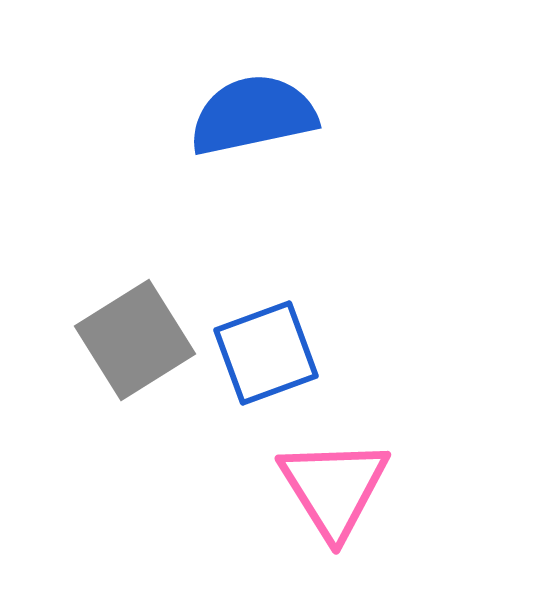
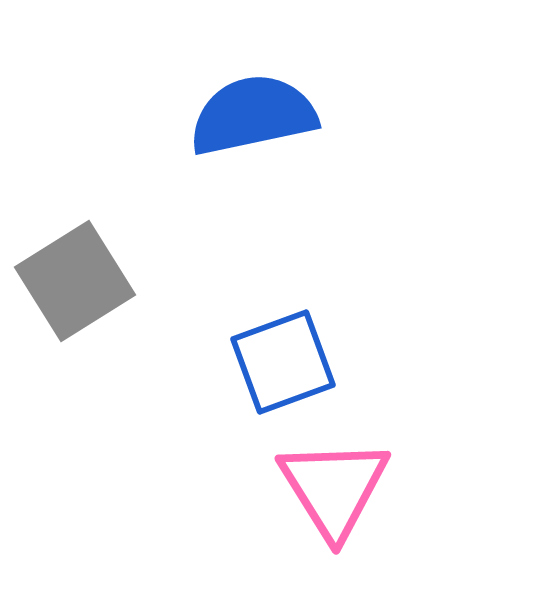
gray square: moved 60 px left, 59 px up
blue square: moved 17 px right, 9 px down
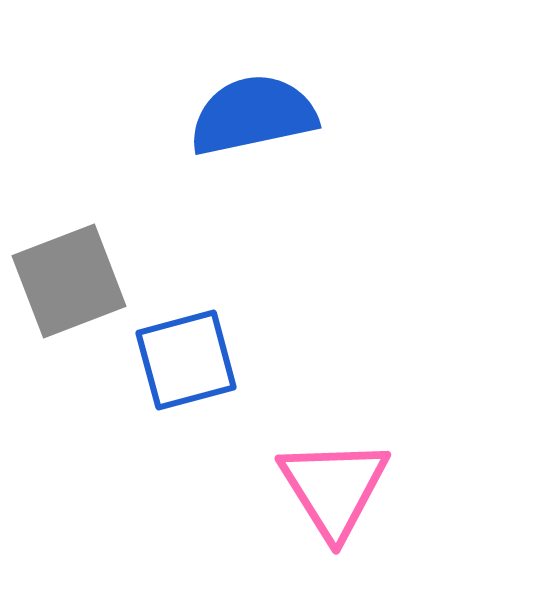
gray square: moved 6 px left; rotated 11 degrees clockwise
blue square: moved 97 px left, 2 px up; rotated 5 degrees clockwise
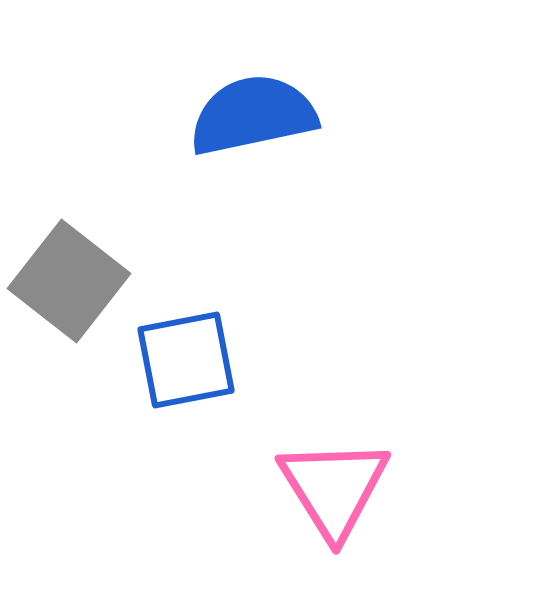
gray square: rotated 31 degrees counterclockwise
blue square: rotated 4 degrees clockwise
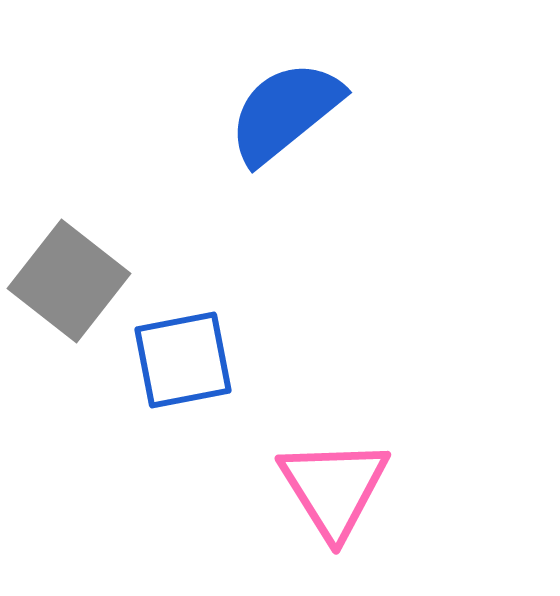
blue semicircle: moved 32 px right, 3 px up; rotated 27 degrees counterclockwise
blue square: moved 3 px left
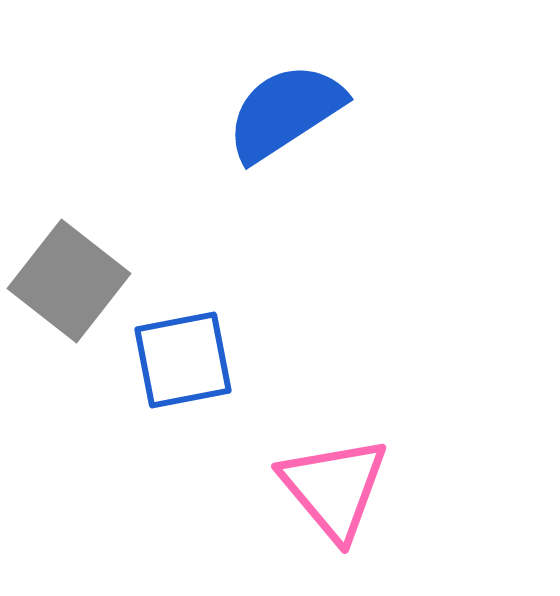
blue semicircle: rotated 6 degrees clockwise
pink triangle: rotated 8 degrees counterclockwise
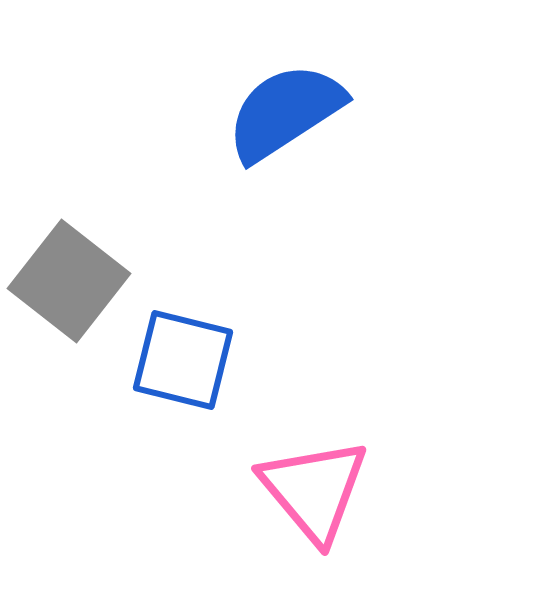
blue square: rotated 25 degrees clockwise
pink triangle: moved 20 px left, 2 px down
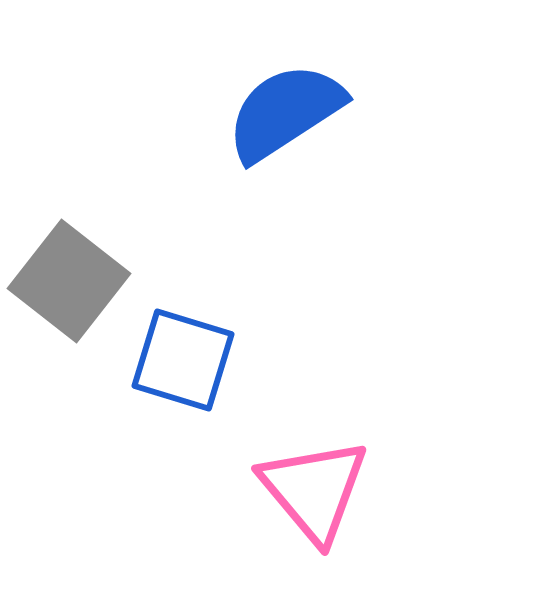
blue square: rotated 3 degrees clockwise
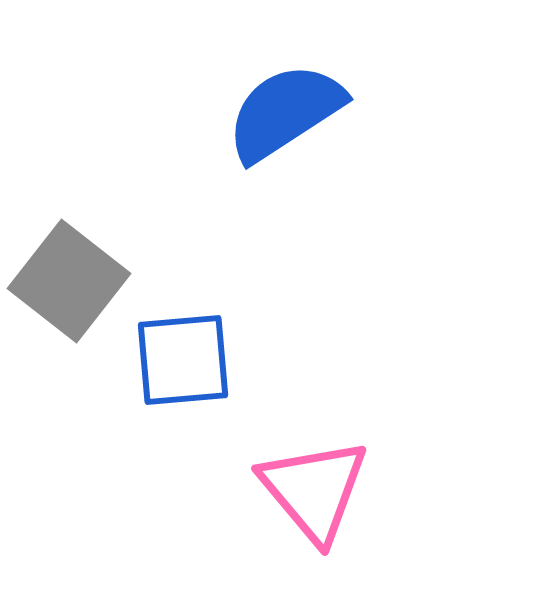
blue square: rotated 22 degrees counterclockwise
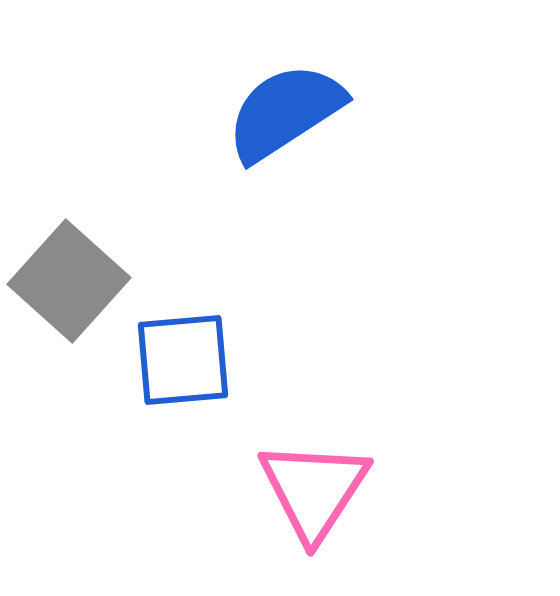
gray square: rotated 4 degrees clockwise
pink triangle: rotated 13 degrees clockwise
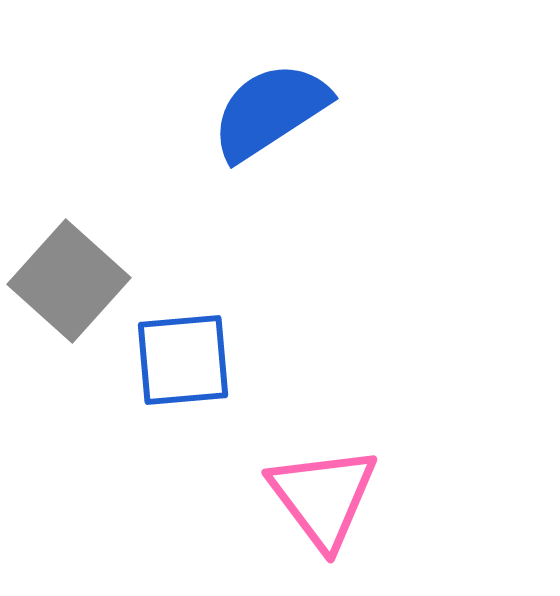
blue semicircle: moved 15 px left, 1 px up
pink triangle: moved 9 px right, 7 px down; rotated 10 degrees counterclockwise
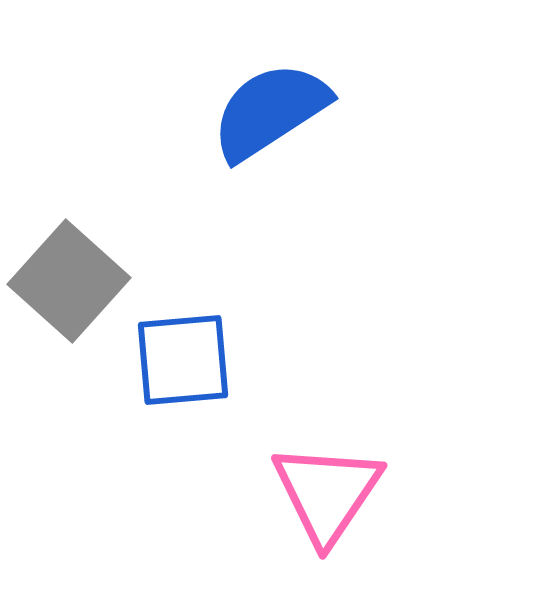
pink triangle: moved 4 px right, 4 px up; rotated 11 degrees clockwise
